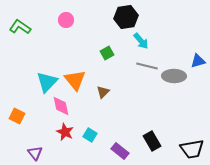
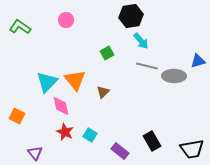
black hexagon: moved 5 px right, 1 px up
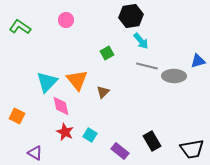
orange triangle: moved 2 px right
purple triangle: rotated 21 degrees counterclockwise
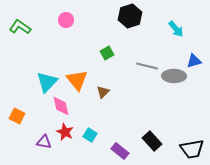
black hexagon: moved 1 px left; rotated 10 degrees counterclockwise
cyan arrow: moved 35 px right, 12 px up
blue triangle: moved 4 px left
black rectangle: rotated 12 degrees counterclockwise
purple triangle: moved 9 px right, 11 px up; rotated 21 degrees counterclockwise
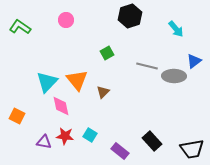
blue triangle: rotated 21 degrees counterclockwise
red star: moved 4 px down; rotated 18 degrees counterclockwise
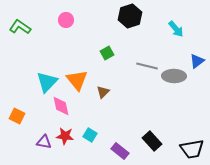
blue triangle: moved 3 px right
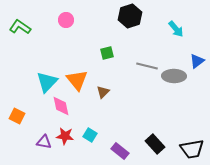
green square: rotated 16 degrees clockwise
black rectangle: moved 3 px right, 3 px down
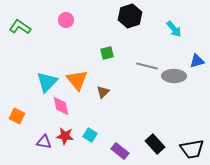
cyan arrow: moved 2 px left
blue triangle: rotated 21 degrees clockwise
